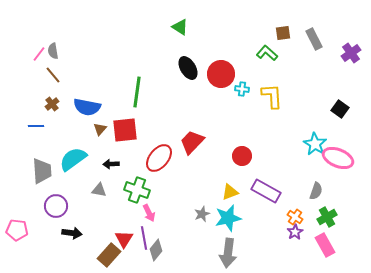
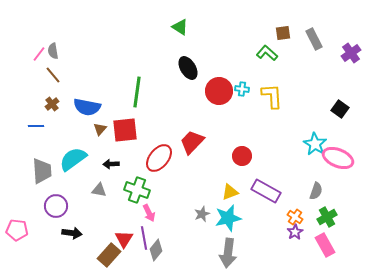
red circle at (221, 74): moved 2 px left, 17 px down
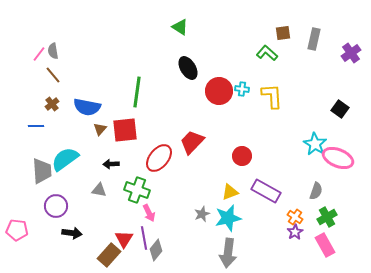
gray rectangle at (314, 39): rotated 40 degrees clockwise
cyan semicircle at (73, 159): moved 8 px left
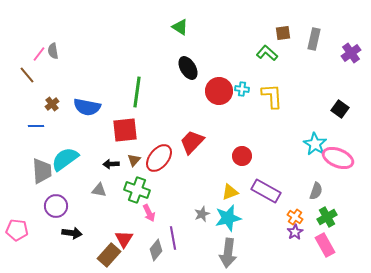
brown line at (53, 75): moved 26 px left
brown triangle at (100, 129): moved 34 px right, 31 px down
purple line at (144, 238): moved 29 px right
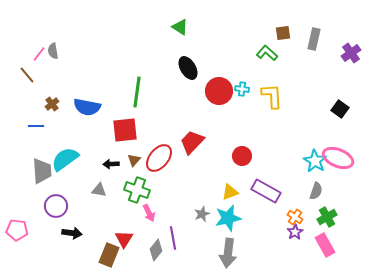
cyan star at (315, 144): moved 17 px down
brown rectangle at (109, 255): rotated 20 degrees counterclockwise
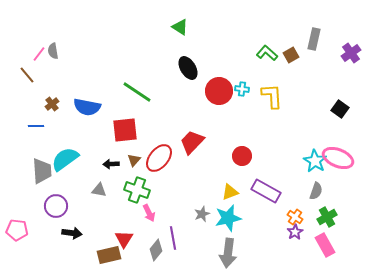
brown square at (283, 33): moved 8 px right, 22 px down; rotated 21 degrees counterclockwise
green line at (137, 92): rotated 64 degrees counterclockwise
brown rectangle at (109, 255): rotated 55 degrees clockwise
